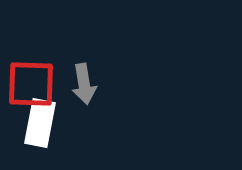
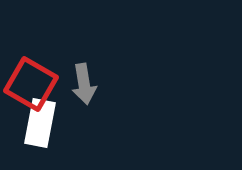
red square: rotated 28 degrees clockwise
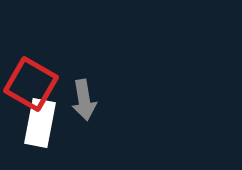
gray arrow: moved 16 px down
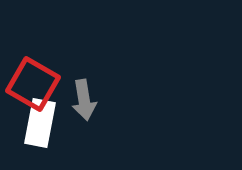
red square: moved 2 px right
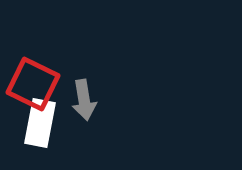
red square: rotated 4 degrees counterclockwise
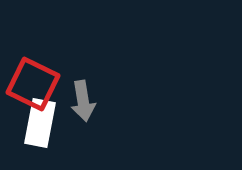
gray arrow: moved 1 px left, 1 px down
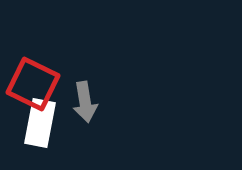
gray arrow: moved 2 px right, 1 px down
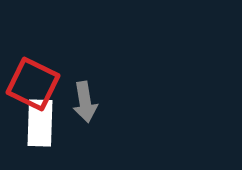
white rectangle: rotated 9 degrees counterclockwise
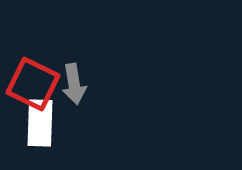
gray arrow: moved 11 px left, 18 px up
